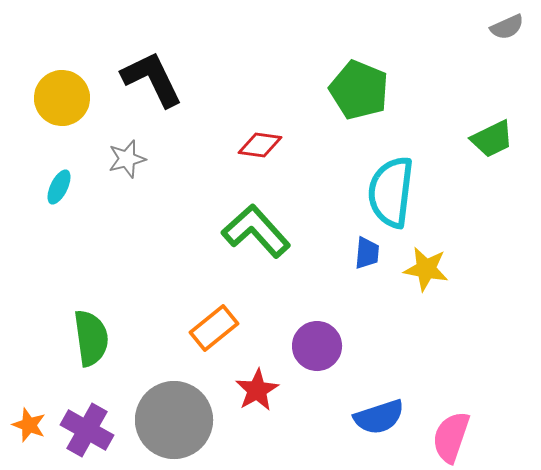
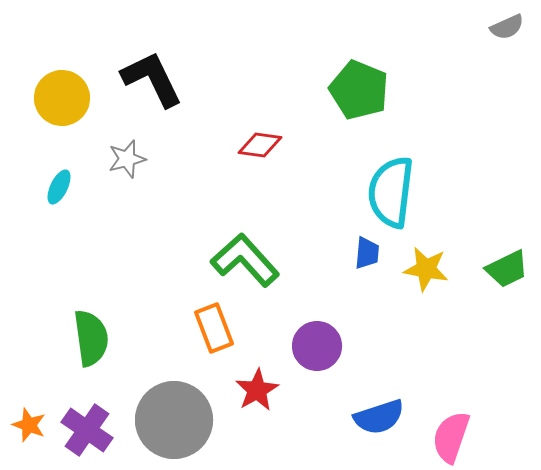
green trapezoid: moved 15 px right, 130 px down
green L-shape: moved 11 px left, 29 px down
orange rectangle: rotated 72 degrees counterclockwise
purple cross: rotated 6 degrees clockwise
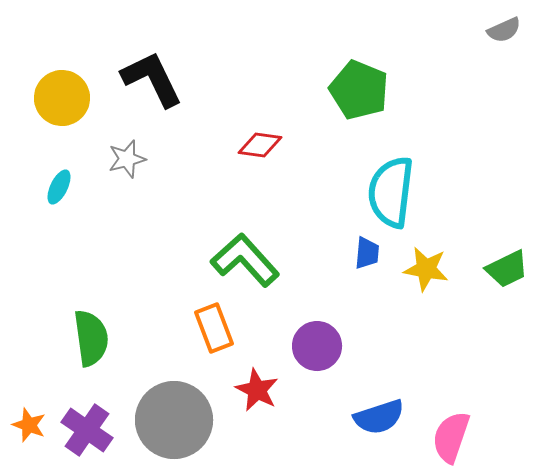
gray semicircle: moved 3 px left, 3 px down
red star: rotated 15 degrees counterclockwise
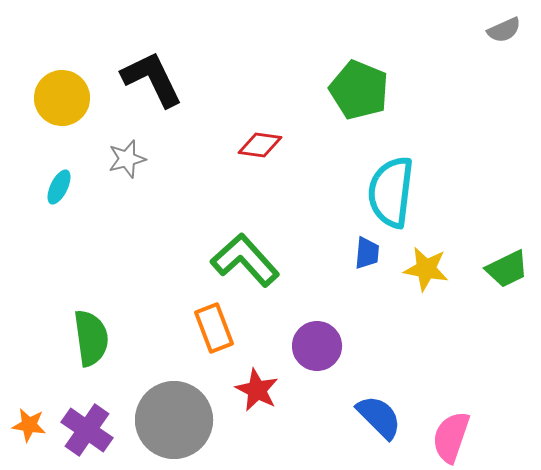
blue semicircle: rotated 117 degrees counterclockwise
orange star: rotated 12 degrees counterclockwise
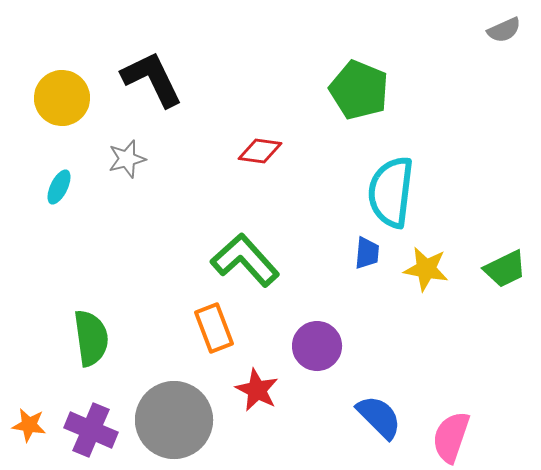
red diamond: moved 6 px down
green trapezoid: moved 2 px left
purple cross: moved 4 px right; rotated 12 degrees counterclockwise
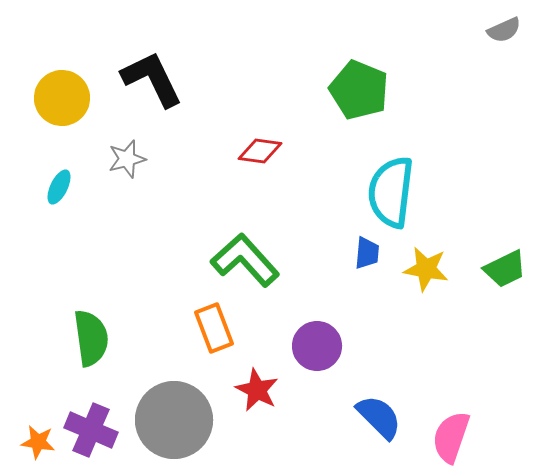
orange star: moved 9 px right, 17 px down
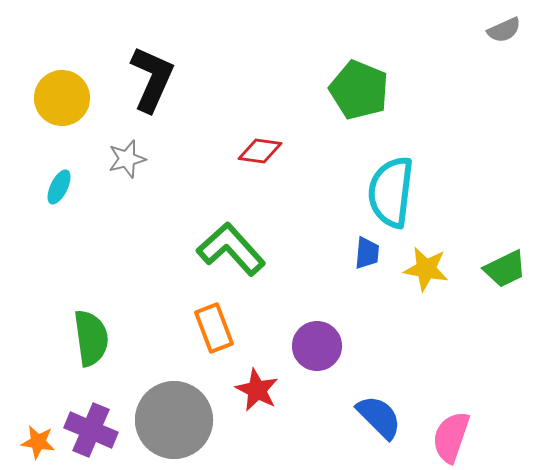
black L-shape: rotated 50 degrees clockwise
green L-shape: moved 14 px left, 11 px up
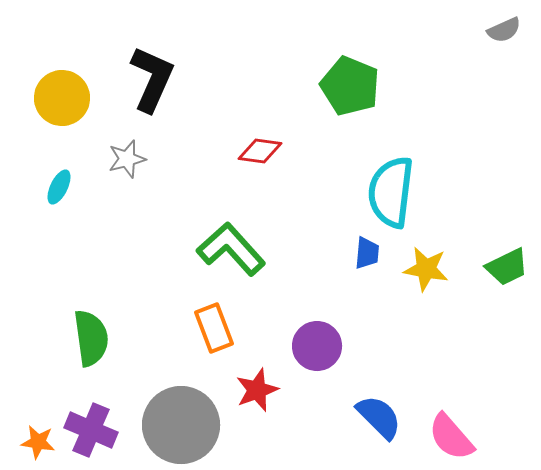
green pentagon: moved 9 px left, 4 px up
green trapezoid: moved 2 px right, 2 px up
red star: rotated 24 degrees clockwise
gray circle: moved 7 px right, 5 px down
pink semicircle: rotated 60 degrees counterclockwise
